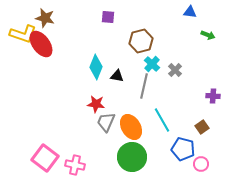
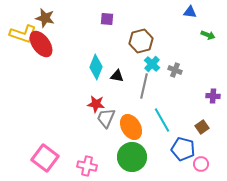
purple square: moved 1 px left, 2 px down
gray cross: rotated 24 degrees counterclockwise
gray trapezoid: moved 4 px up
pink cross: moved 12 px right, 1 px down
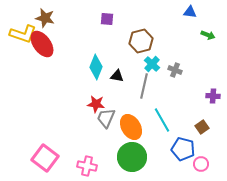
red ellipse: moved 1 px right
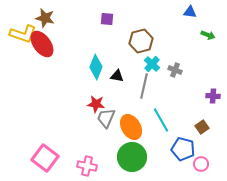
cyan line: moved 1 px left
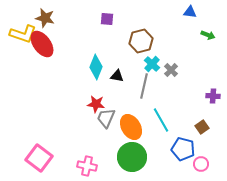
gray cross: moved 4 px left; rotated 24 degrees clockwise
pink square: moved 6 px left
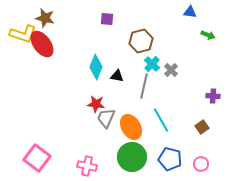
blue pentagon: moved 13 px left, 10 px down
pink square: moved 2 px left
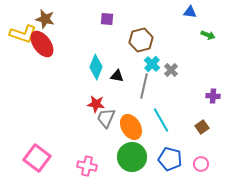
brown star: moved 1 px down
brown hexagon: moved 1 px up
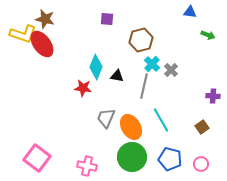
red star: moved 13 px left, 16 px up
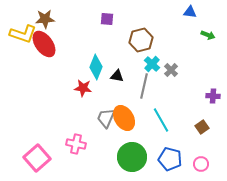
brown star: rotated 18 degrees counterclockwise
red ellipse: moved 2 px right
orange ellipse: moved 7 px left, 9 px up
pink square: rotated 12 degrees clockwise
pink cross: moved 11 px left, 22 px up
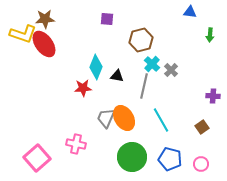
green arrow: moved 2 px right; rotated 72 degrees clockwise
red star: rotated 12 degrees counterclockwise
